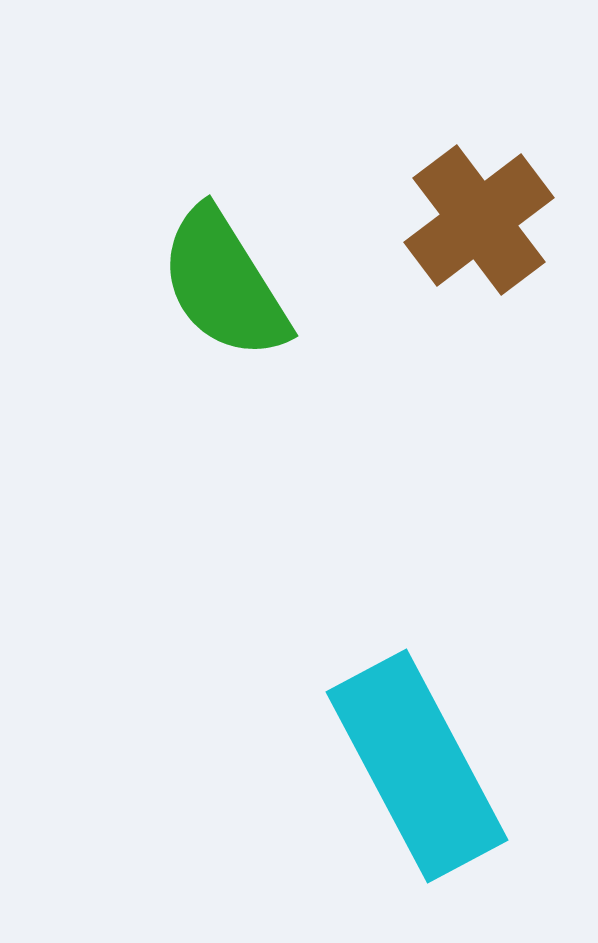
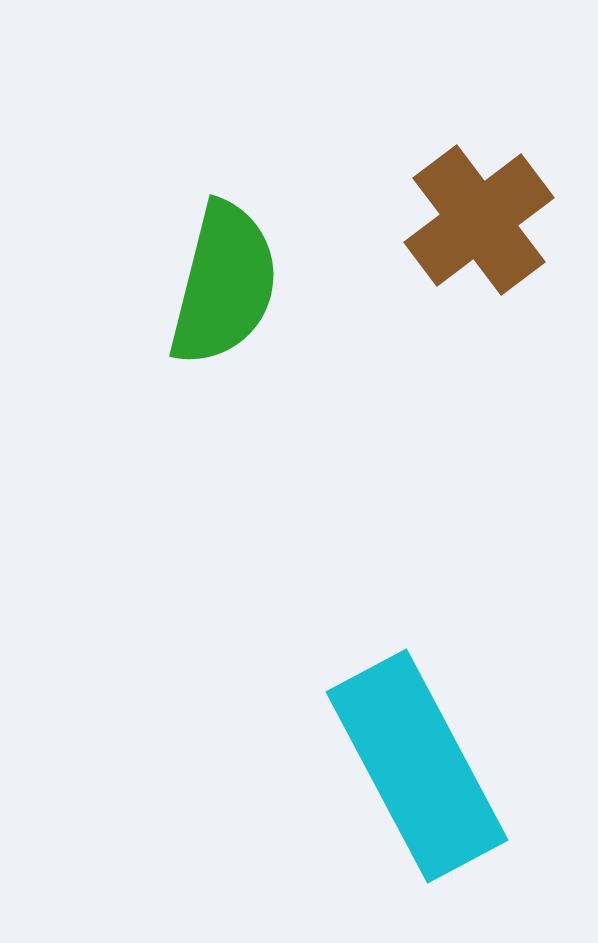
green semicircle: rotated 134 degrees counterclockwise
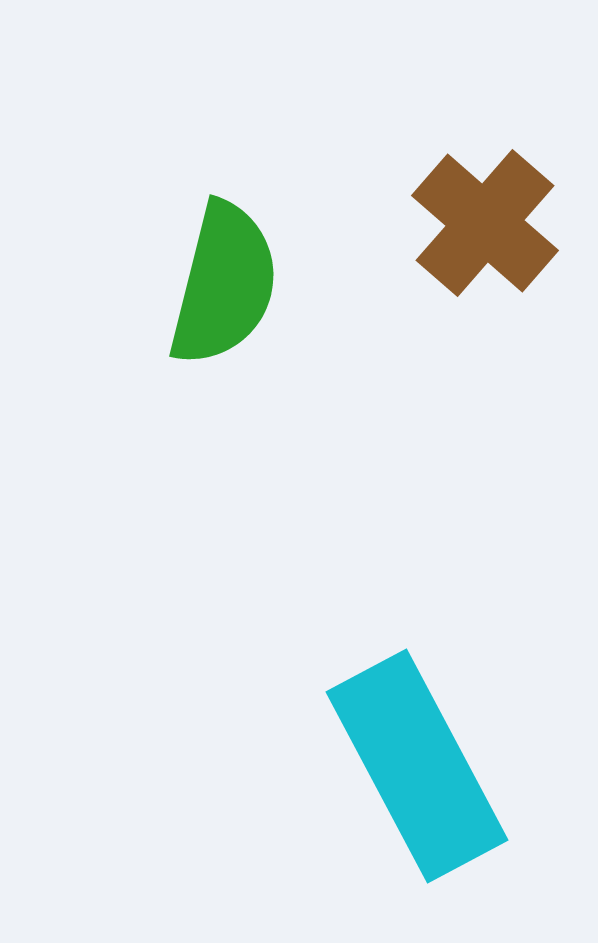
brown cross: moved 6 px right, 3 px down; rotated 12 degrees counterclockwise
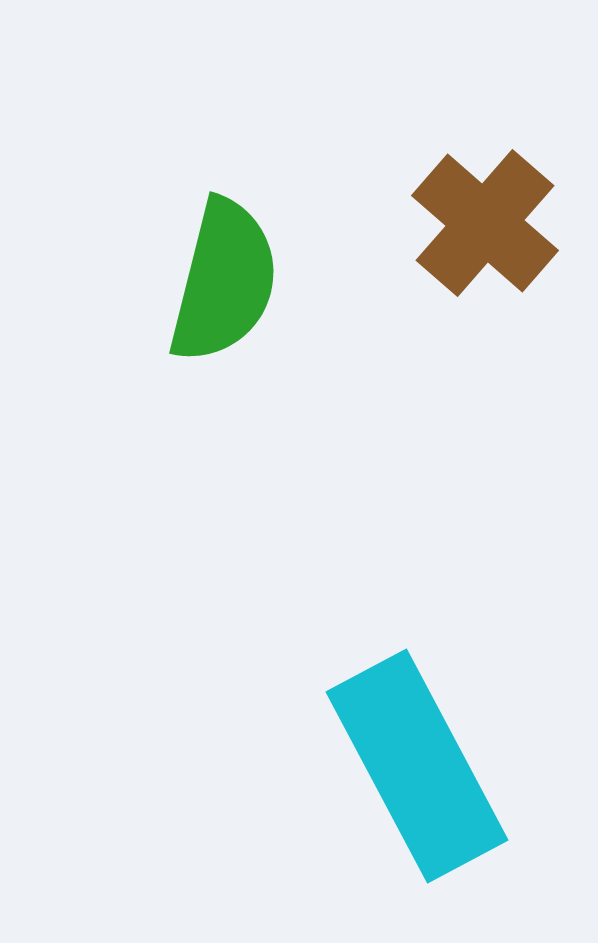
green semicircle: moved 3 px up
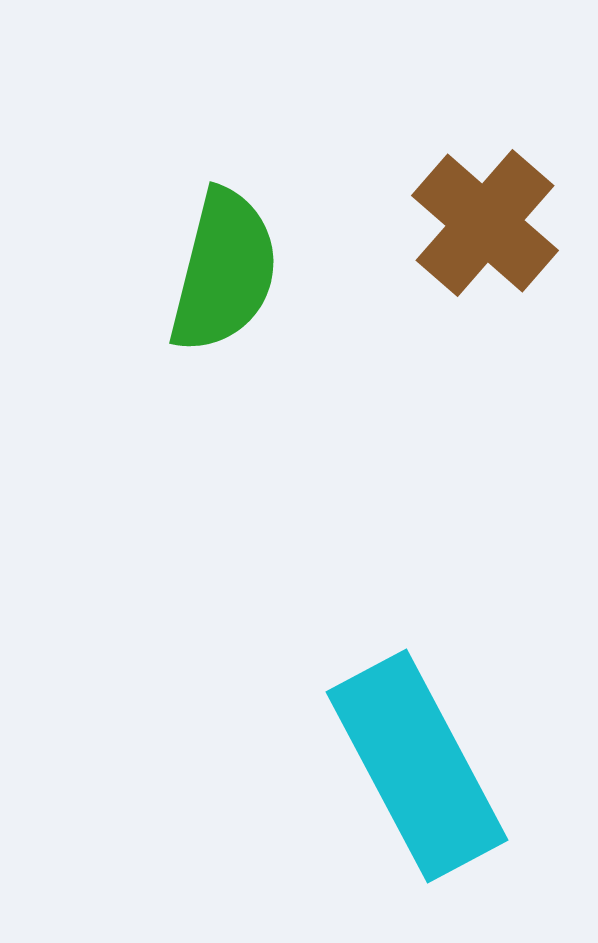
green semicircle: moved 10 px up
